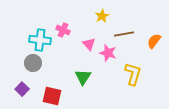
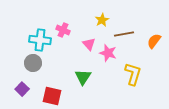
yellow star: moved 4 px down
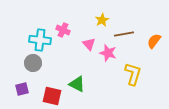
green triangle: moved 6 px left, 7 px down; rotated 36 degrees counterclockwise
purple square: rotated 32 degrees clockwise
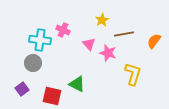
purple square: rotated 24 degrees counterclockwise
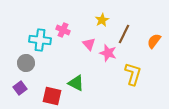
brown line: rotated 54 degrees counterclockwise
gray circle: moved 7 px left
green triangle: moved 1 px left, 1 px up
purple square: moved 2 px left, 1 px up
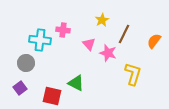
pink cross: rotated 16 degrees counterclockwise
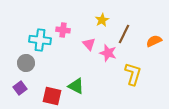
orange semicircle: rotated 28 degrees clockwise
green triangle: moved 3 px down
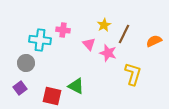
yellow star: moved 2 px right, 5 px down
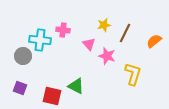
yellow star: rotated 16 degrees clockwise
brown line: moved 1 px right, 1 px up
orange semicircle: rotated 14 degrees counterclockwise
pink star: moved 1 px left, 3 px down
gray circle: moved 3 px left, 7 px up
purple square: rotated 32 degrees counterclockwise
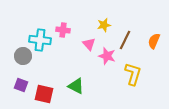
brown line: moved 7 px down
orange semicircle: rotated 28 degrees counterclockwise
purple square: moved 1 px right, 3 px up
red square: moved 8 px left, 2 px up
